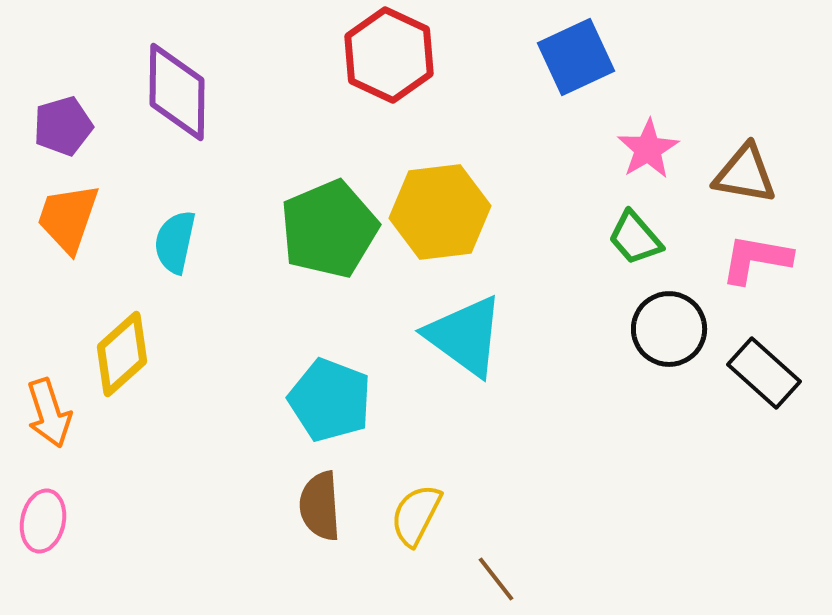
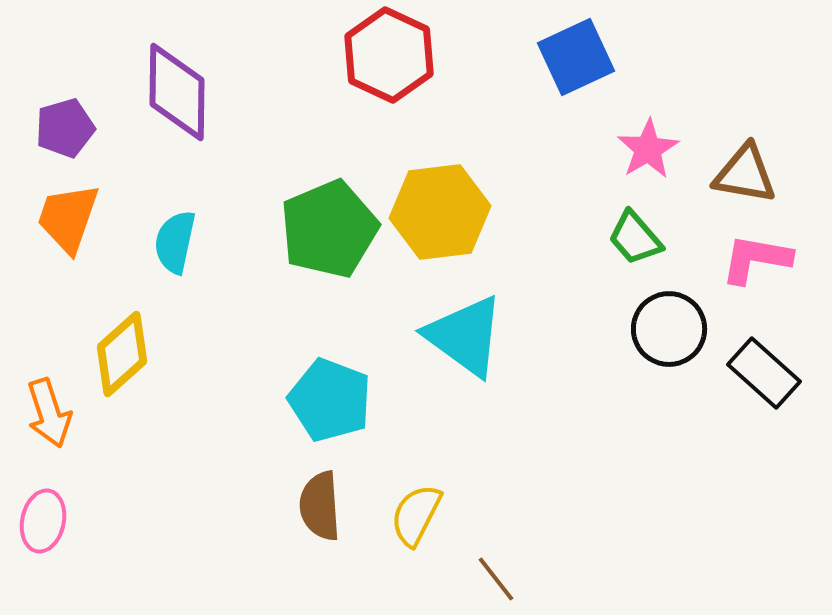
purple pentagon: moved 2 px right, 2 px down
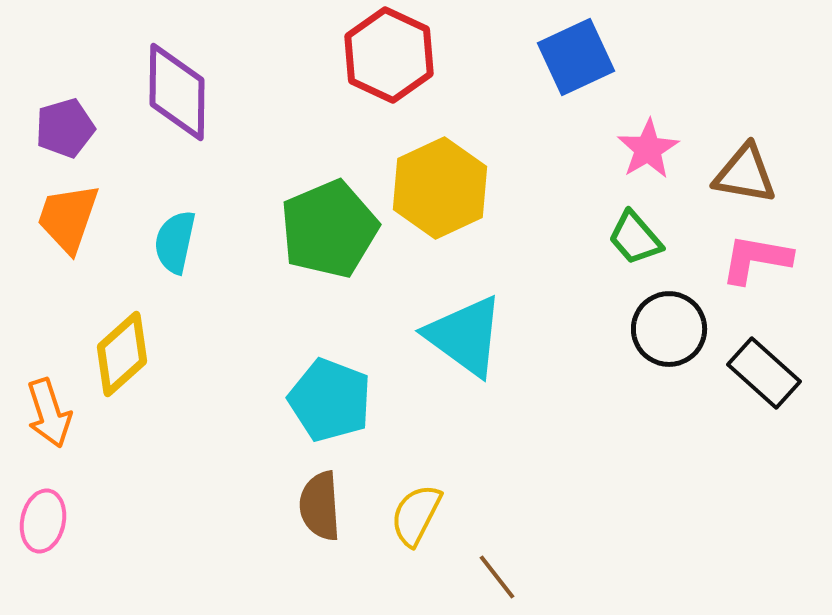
yellow hexagon: moved 24 px up; rotated 18 degrees counterclockwise
brown line: moved 1 px right, 2 px up
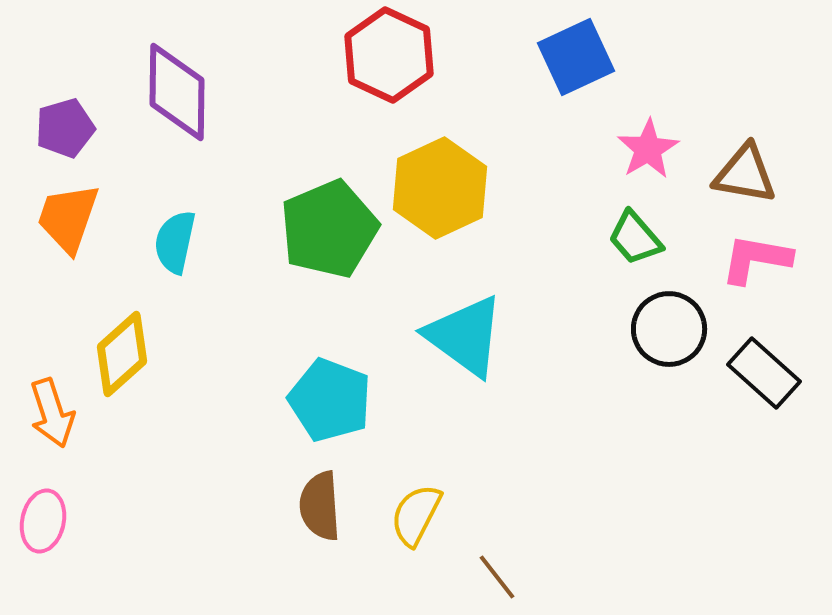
orange arrow: moved 3 px right
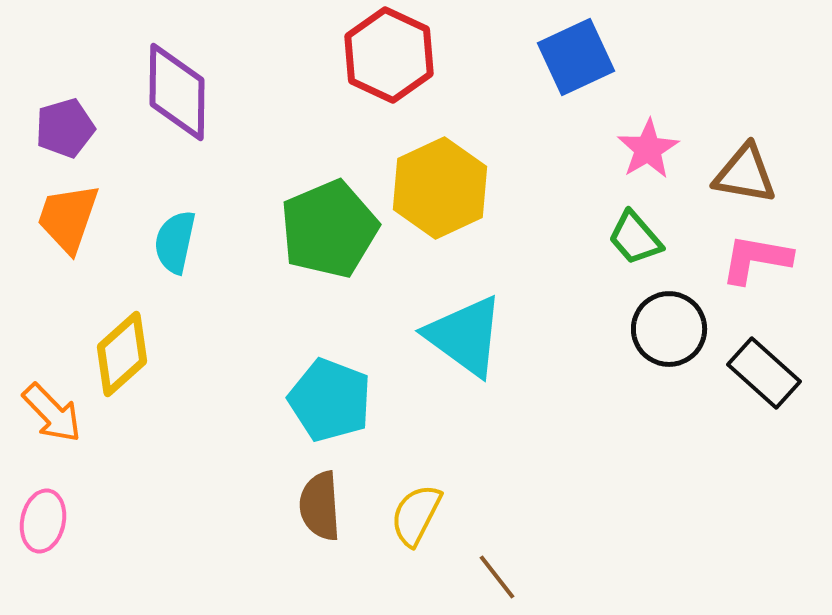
orange arrow: rotated 26 degrees counterclockwise
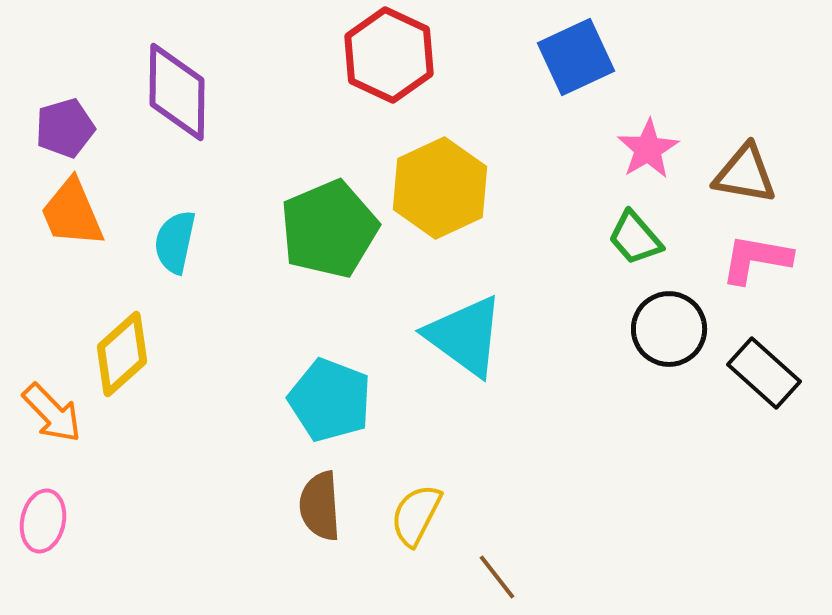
orange trapezoid: moved 4 px right, 5 px up; rotated 42 degrees counterclockwise
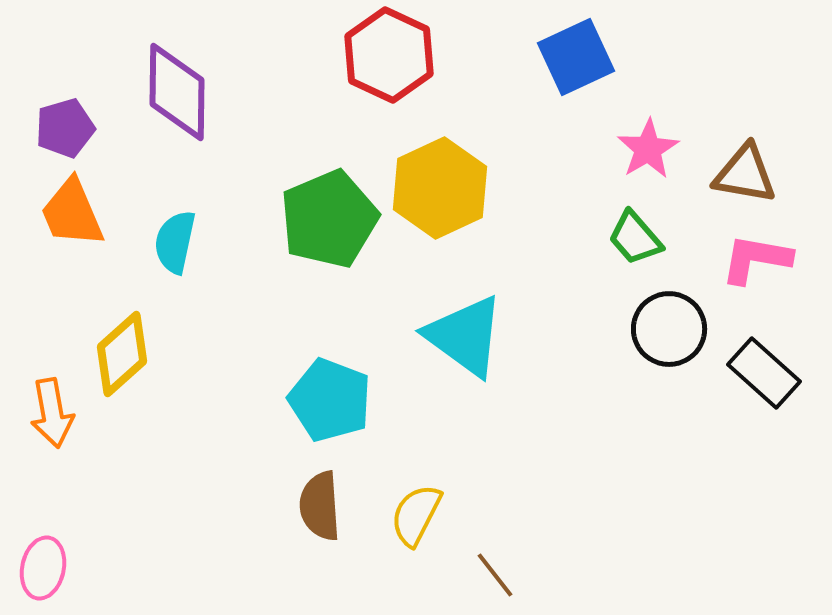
green pentagon: moved 10 px up
orange arrow: rotated 34 degrees clockwise
pink ellipse: moved 47 px down
brown line: moved 2 px left, 2 px up
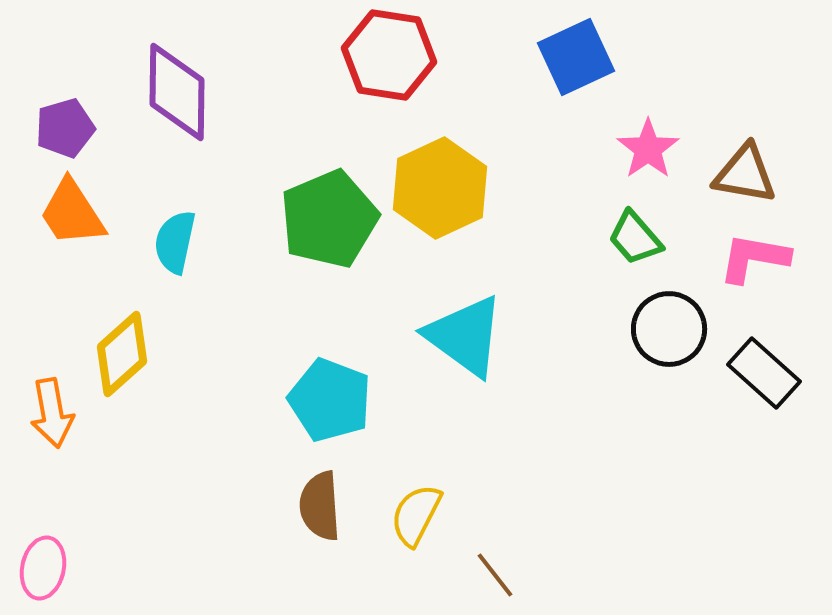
red hexagon: rotated 16 degrees counterclockwise
pink star: rotated 4 degrees counterclockwise
orange trapezoid: rotated 10 degrees counterclockwise
pink L-shape: moved 2 px left, 1 px up
